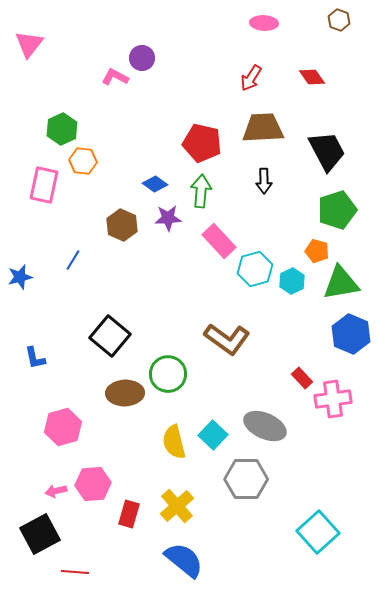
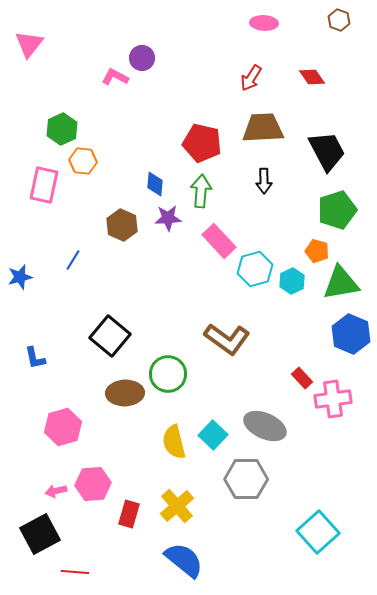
blue diamond at (155, 184): rotated 60 degrees clockwise
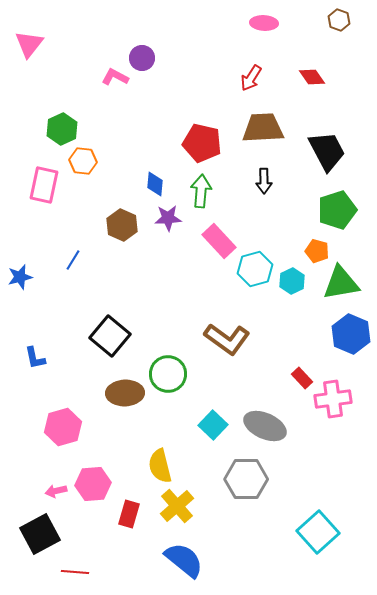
cyan square at (213, 435): moved 10 px up
yellow semicircle at (174, 442): moved 14 px left, 24 px down
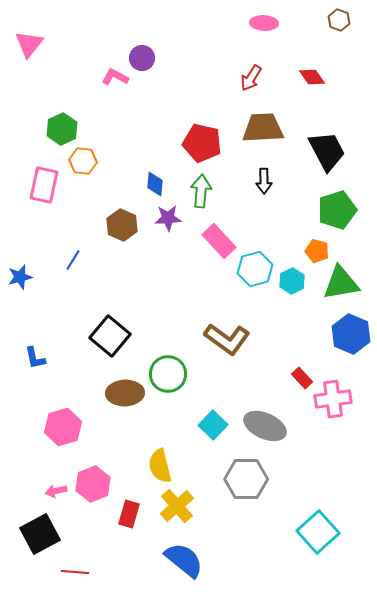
pink hexagon at (93, 484): rotated 16 degrees counterclockwise
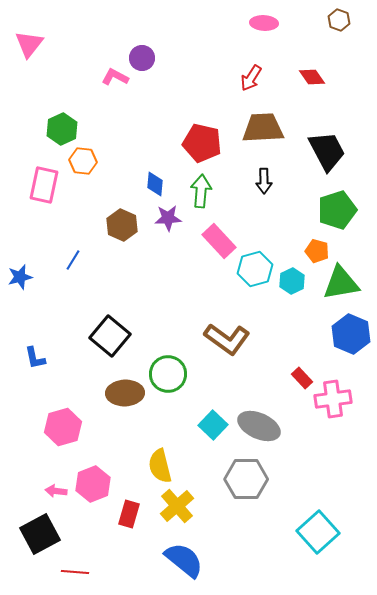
gray ellipse at (265, 426): moved 6 px left
pink arrow at (56, 491): rotated 20 degrees clockwise
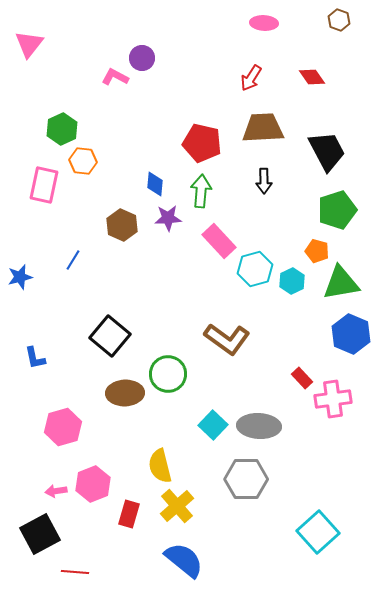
gray ellipse at (259, 426): rotated 21 degrees counterclockwise
pink arrow at (56, 491): rotated 15 degrees counterclockwise
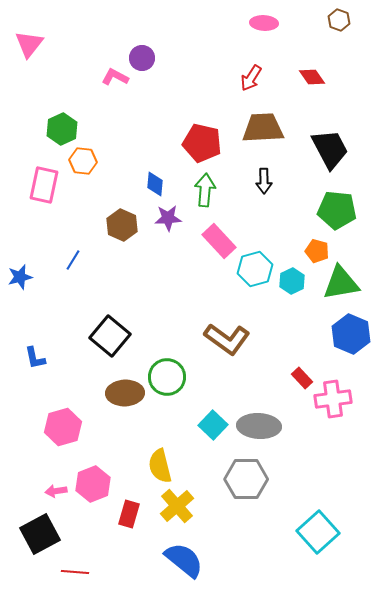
black trapezoid at (327, 151): moved 3 px right, 2 px up
green arrow at (201, 191): moved 4 px right, 1 px up
green pentagon at (337, 210): rotated 24 degrees clockwise
green circle at (168, 374): moved 1 px left, 3 px down
